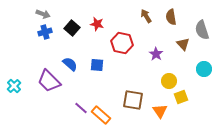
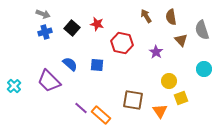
brown triangle: moved 2 px left, 4 px up
purple star: moved 2 px up
yellow square: moved 1 px down
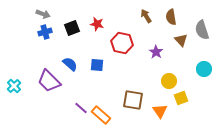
black square: rotated 28 degrees clockwise
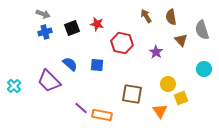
yellow circle: moved 1 px left, 3 px down
brown square: moved 1 px left, 6 px up
orange rectangle: moved 1 px right; rotated 30 degrees counterclockwise
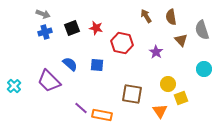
red star: moved 1 px left, 4 px down
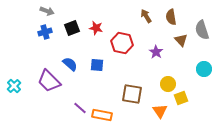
gray arrow: moved 4 px right, 3 px up
purple line: moved 1 px left
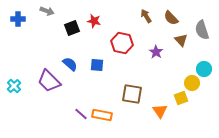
brown semicircle: moved 1 px down; rotated 35 degrees counterclockwise
red star: moved 2 px left, 7 px up
blue cross: moved 27 px left, 13 px up; rotated 16 degrees clockwise
yellow circle: moved 24 px right, 1 px up
purple line: moved 1 px right, 6 px down
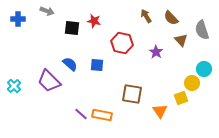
black square: rotated 28 degrees clockwise
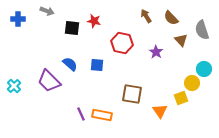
purple line: rotated 24 degrees clockwise
